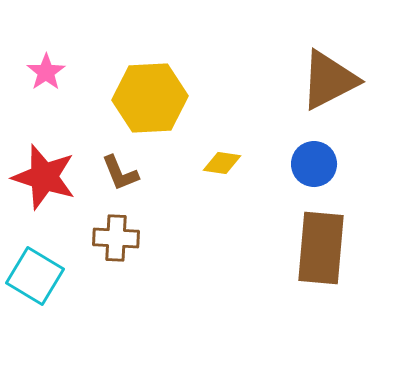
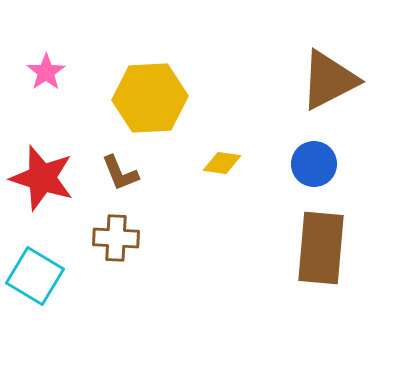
red star: moved 2 px left, 1 px down
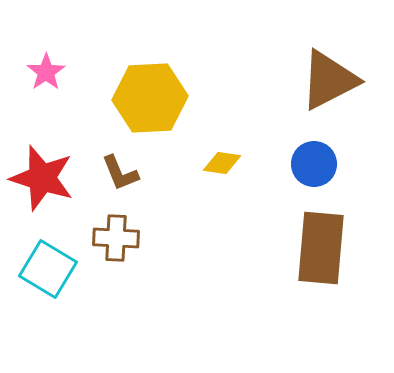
cyan square: moved 13 px right, 7 px up
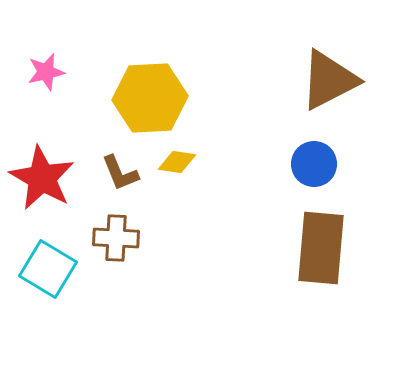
pink star: rotated 21 degrees clockwise
yellow diamond: moved 45 px left, 1 px up
red star: rotated 12 degrees clockwise
